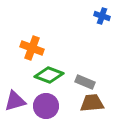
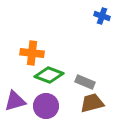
orange cross: moved 5 px down; rotated 15 degrees counterclockwise
brown trapezoid: rotated 10 degrees counterclockwise
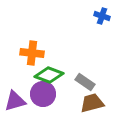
gray rectangle: rotated 12 degrees clockwise
purple circle: moved 3 px left, 12 px up
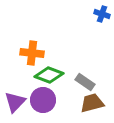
blue cross: moved 2 px up
purple circle: moved 6 px down
purple triangle: moved 1 px down; rotated 30 degrees counterclockwise
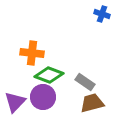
purple circle: moved 3 px up
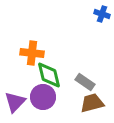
green diamond: rotated 56 degrees clockwise
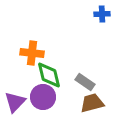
blue cross: rotated 21 degrees counterclockwise
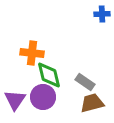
purple triangle: moved 2 px up; rotated 10 degrees counterclockwise
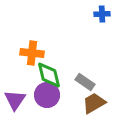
purple circle: moved 4 px right, 2 px up
brown trapezoid: moved 2 px right; rotated 15 degrees counterclockwise
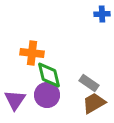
gray rectangle: moved 4 px right, 1 px down
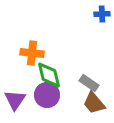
brown trapezoid: rotated 100 degrees counterclockwise
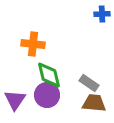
orange cross: moved 1 px right, 9 px up
brown trapezoid: rotated 135 degrees clockwise
